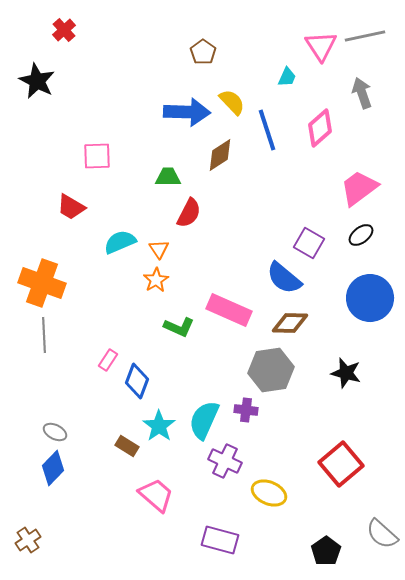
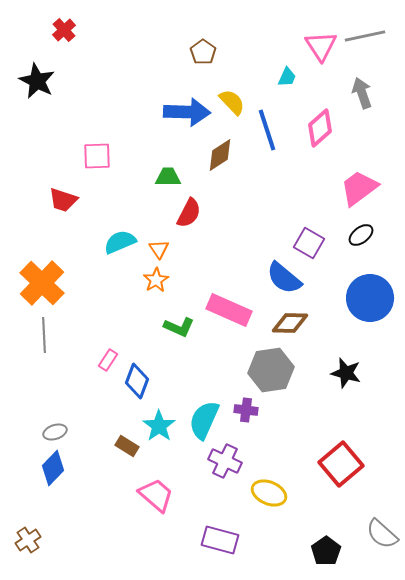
red trapezoid at (71, 207): moved 8 px left, 7 px up; rotated 12 degrees counterclockwise
orange cross at (42, 283): rotated 24 degrees clockwise
gray ellipse at (55, 432): rotated 45 degrees counterclockwise
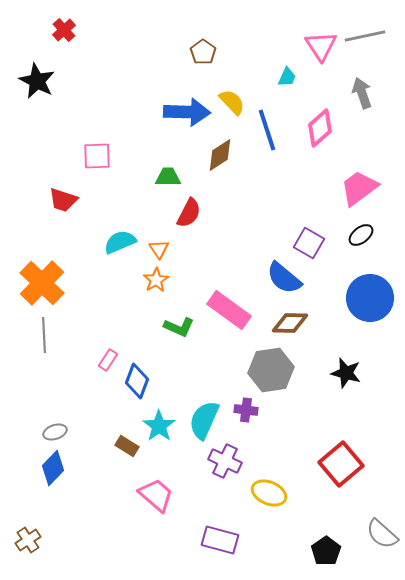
pink rectangle at (229, 310): rotated 12 degrees clockwise
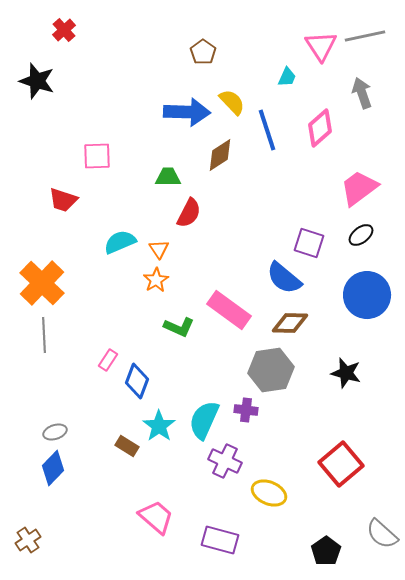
black star at (37, 81): rotated 9 degrees counterclockwise
purple square at (309, 243): rotated 12 degrees counterclockwise
blue circle at (370, 298): moved 3 px left, 3 px up
pink trapezoid at (156, 495): moved 22 px down
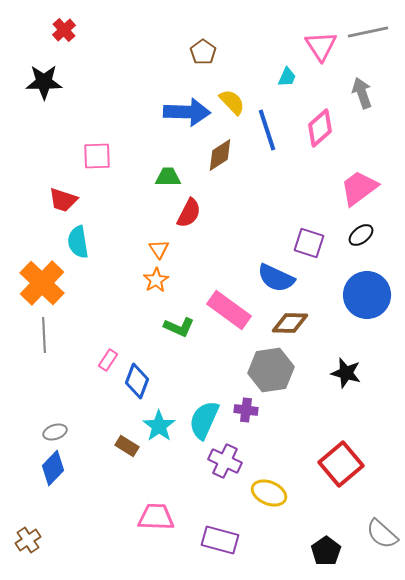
gray line at (365, 36): moved 3 px right, 4 px up
black star at (37, 81): moved 7 px right, 1 px down; rotated 18 degrees counterclockwise
cyan semicircle at (120, 242): moved 42 px left; rotated 76 degrees counterclockwise
blue semicircle at (284, 278): moved 8 px left; rotated 15 degrees counterclockwise
pink trapezoid at (156, 517): rotated 39 degrees counterclockwise
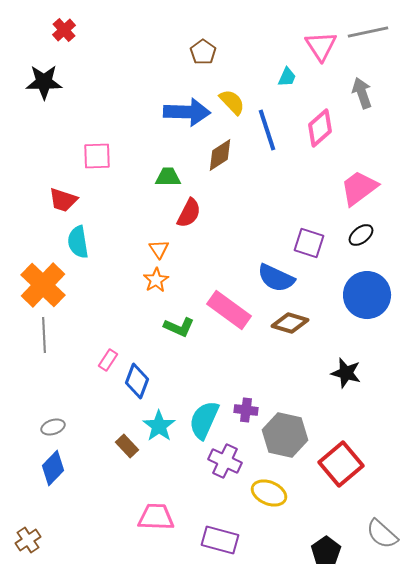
orange cross at (42, 283): moved 1 px right, 2 px down
brown diamond at (290, 323): rotated 15 degrees clockwise
gray hexagon at (271, 370): moved 14 px right, 65 px down; rotated 21 degrees clockwise
gray ellipse at (55, 432): moved 2 px left, 5 px up
brown rectangle at (127, 446): rotated 15 degrees clockwise
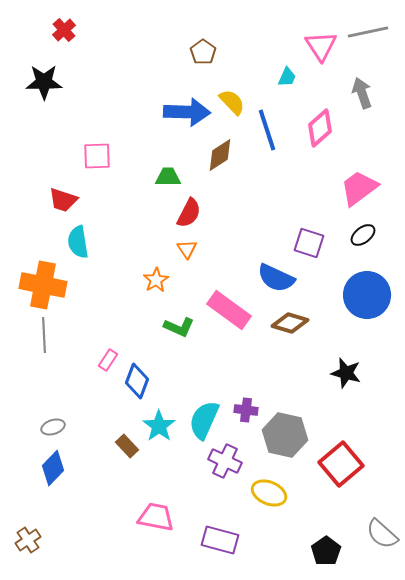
black ellipse at (361, 235): moved 2 px right
orange triangle at (159, 249): moved 28 px right
orange cross at (43, 285): rotated 33 degrees counterclockwise
pink trapezoid at (156, 517): rotated 9 degrees clockwise
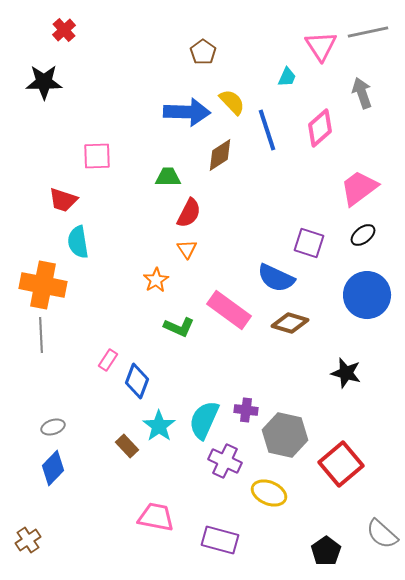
gray line at (44, 335): moved 3 px left
